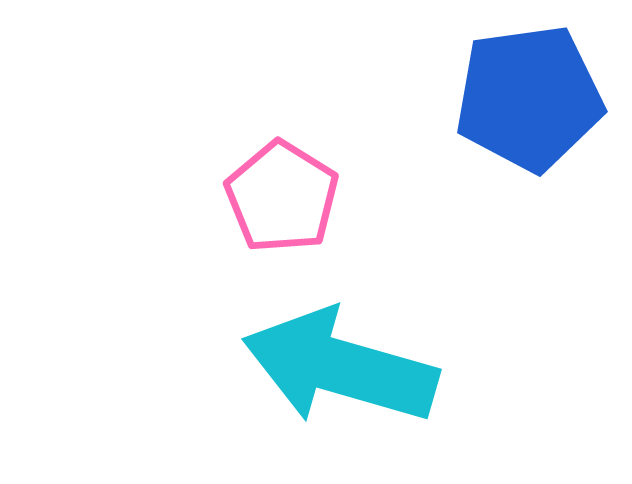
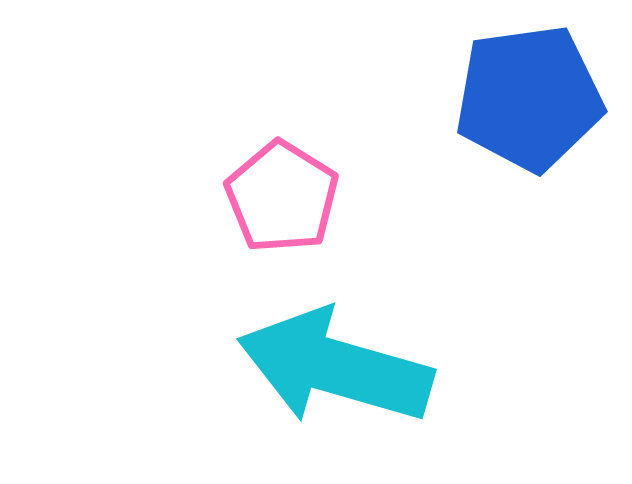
cyan arrow: moved 5 px left
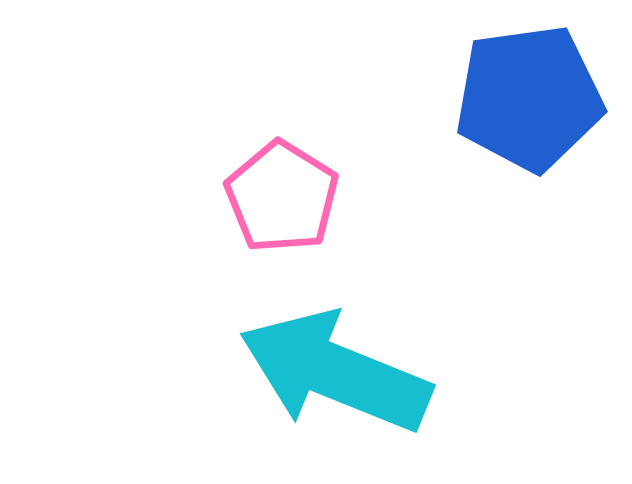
cyan arrow: moved 5 px down; rotated 6 degrees clockwise
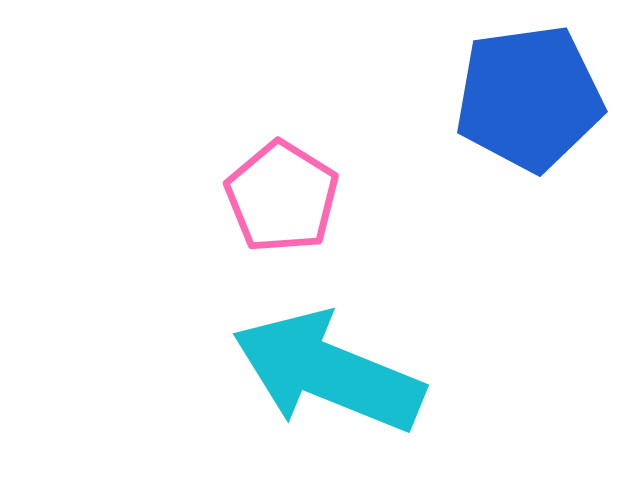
cyan arrow: moved 7 px left
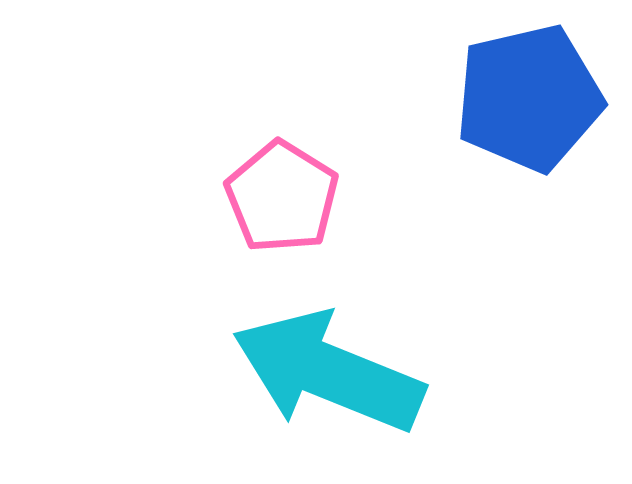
blue pentagon: rotated 5 degrees counterclockwise
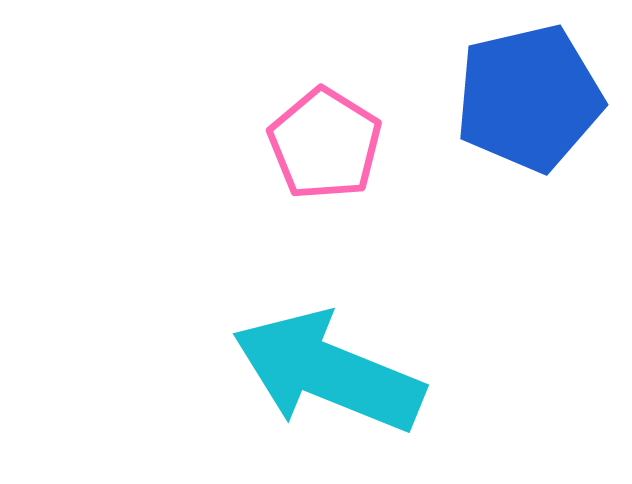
pink pentagon: moved 43 px right, 53 px up
